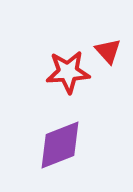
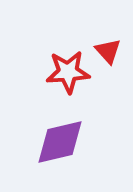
purple diamond: moved 3 px up; rotated 8 degrees clockwise
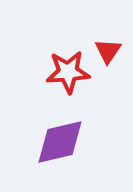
red triangle: rotated 16 degrees clockwise
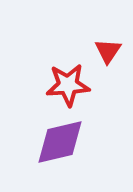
red star: moved 13 px down
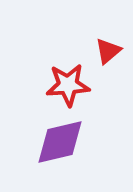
red triangle: rotated 16 degrees clockwise
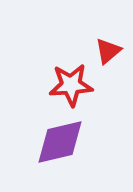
red star: moved 3 px right
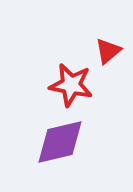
red star: rotated 15 degrees clockwise
